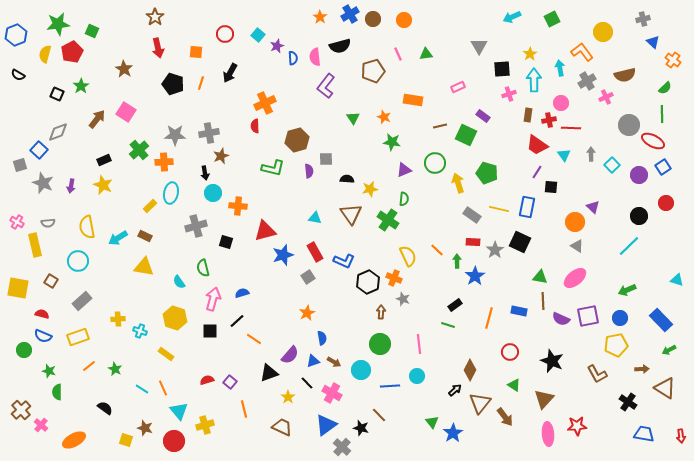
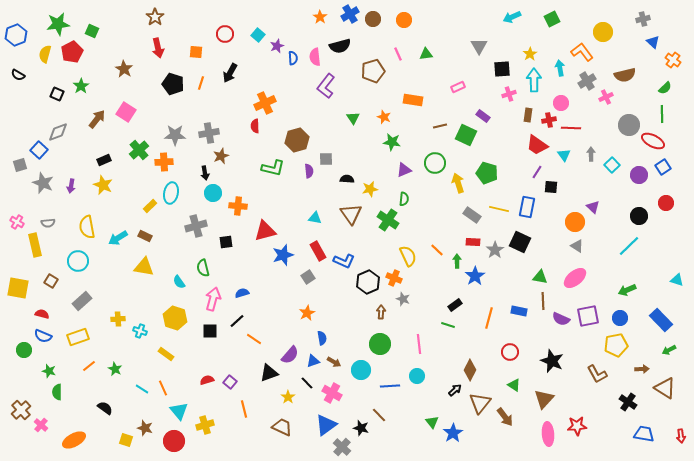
black square at (226, 242): rotated 24 degrees counterclockwise
red rectangle at (315, 252): moved 3 px right, 1 px up
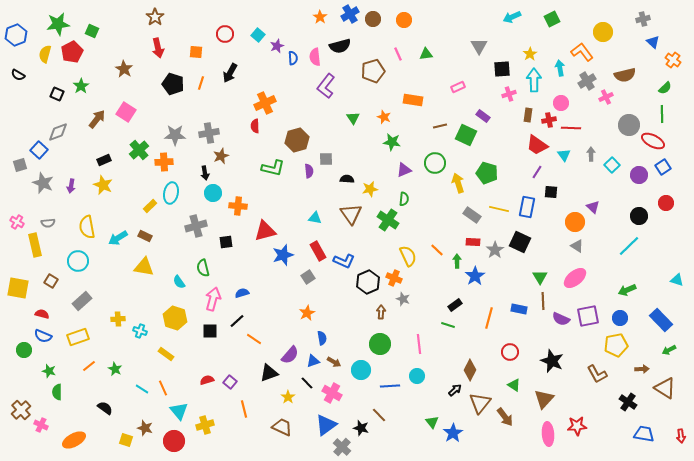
black square at (551, 187): moved 5 px down
green triangle at (540, 277): rotated 49 degrees clockwise
blue rectangle at (519, 311): moved 2 px up
pink cross at (41, 425): rotated 16 degrees counterclockwise
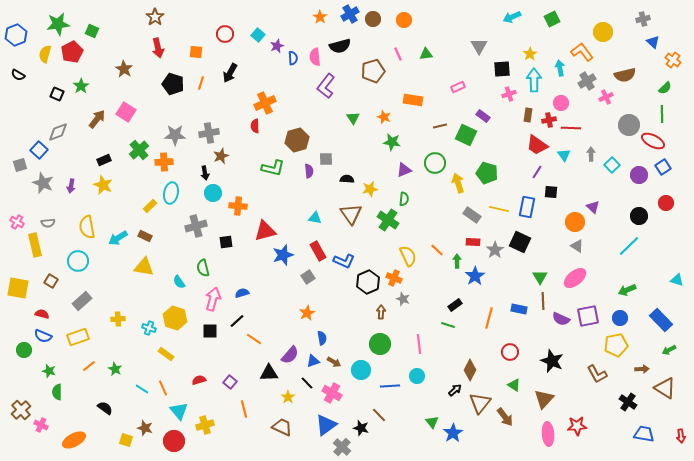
cyan cross at (140, 331): moved 9 px right, 3 px up
black triangle at (269, 373): rotated 18 degrees clockwise
red semicircle at (207, 380): moved 8 px left
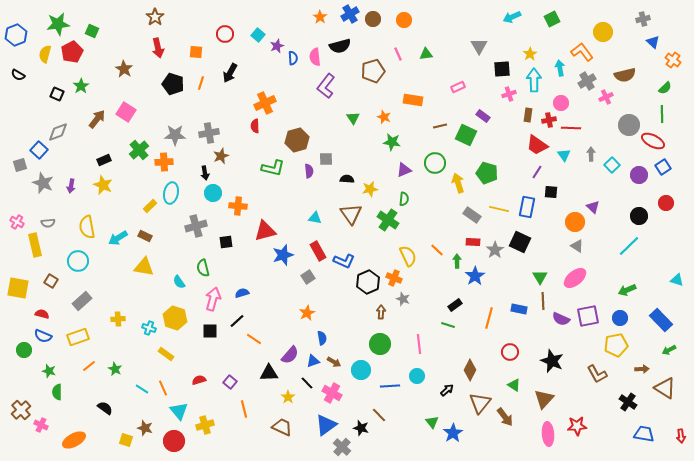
black arrow at (455, 390): moved 8 px left
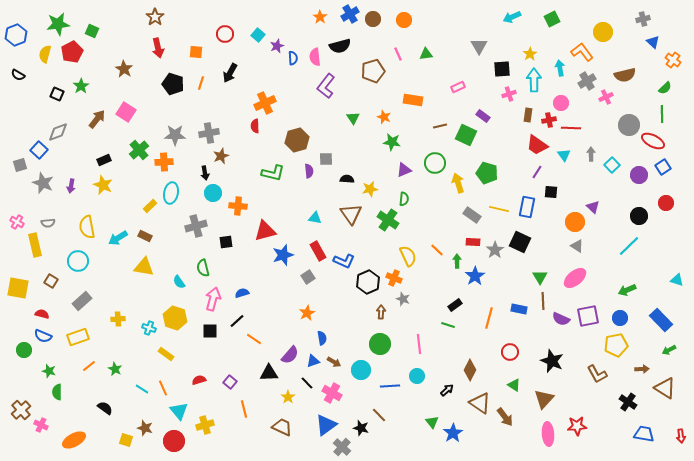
green L-shape at (273, 168): moved 5 px down
brown triangle at (480, 403): rotated 35 degrees counterclockwise
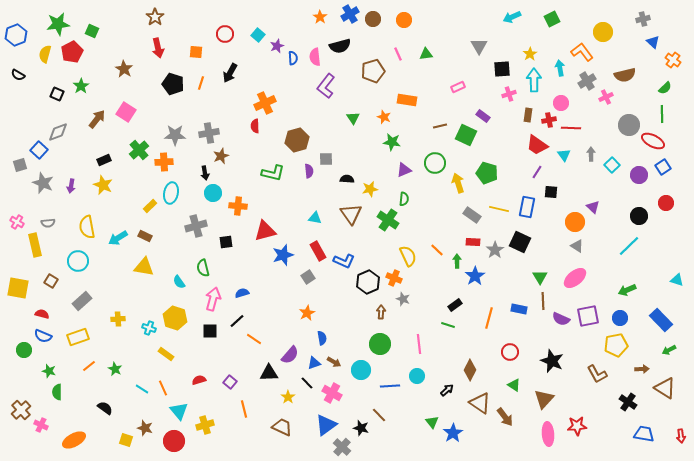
orange rectangle at (413, 100): moved 6 px left
blue triangle at (313, 361): moved 1 px right, 2 px down
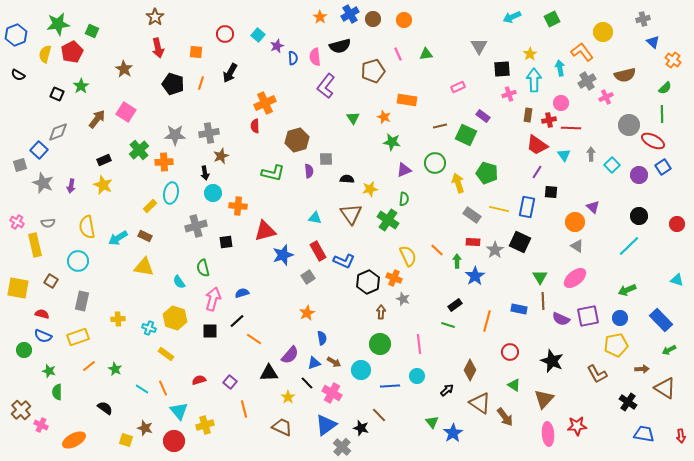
red circle at (666, 203): moved 11 px right, 21 px down
gray rectangle at (82, 301): rotated 36 degrees counterclockwise
orange line at (489, 318): moved 2 px left, 3 px down
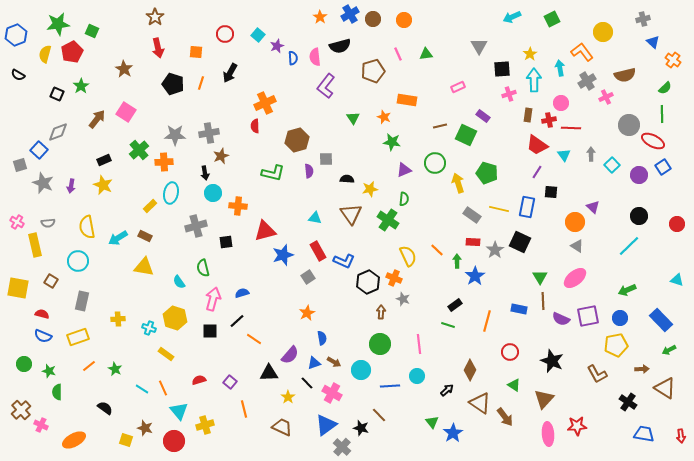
green circle at (24, 350): moved 14 px down
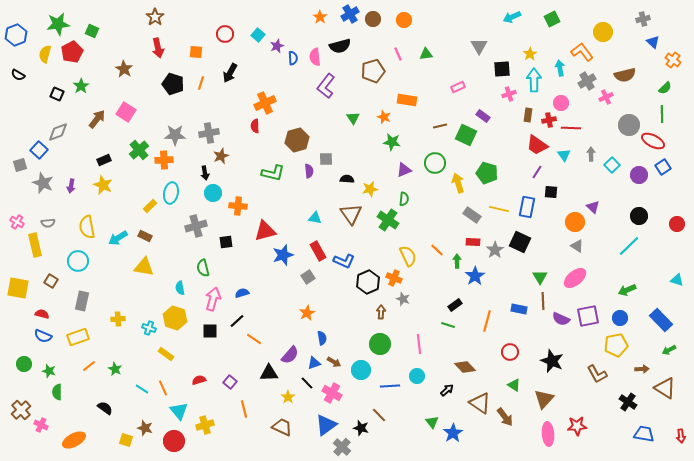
orange cross at (164, 162): moved 2 px up
cyan semicircle at (179, 282): moved 1 px right, 6 px down; rotated 24 degrees clockwise
brown diamond at (470, 370): moved 5 px left, 3 px up; rotated 70 degrees counterclockwise
